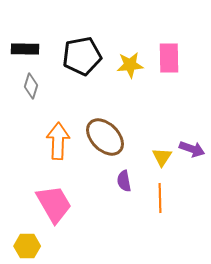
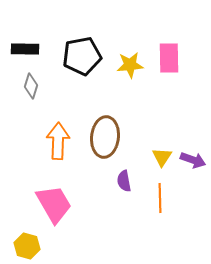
brown ellipse: rotated 51 degrees clockwise
purple arrow: moved 1 px right, 11 px down
yellow hexagon: rotated 15 degrees clockwise
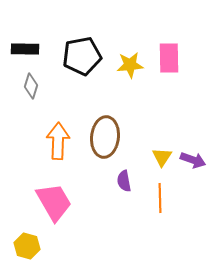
pink trapezoid: moved 2 px up
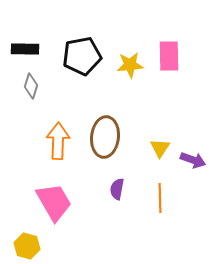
pink rectangle: moved 2 px up
yellow triangle: moved 2 px left, 9 px up
purple semicircle: moved 7 px left, 8 px down; rotated 20 degrees clockwise
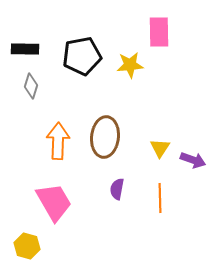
pink rectangle: moved 10 px left, 24 px up
